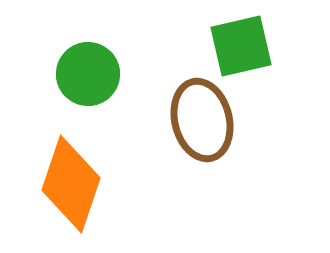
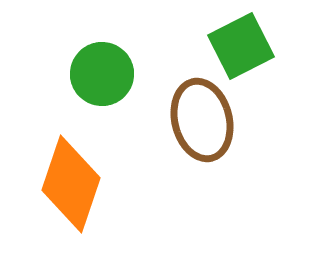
green square: rotated 14 degrees counterclockwise
green circle: moved 14 px right
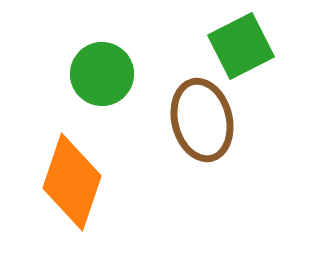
orange diamond: moved 1 px right, 2 px up
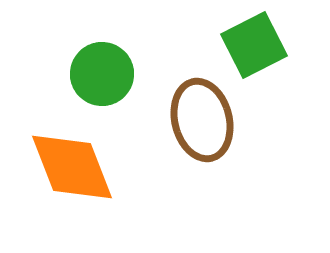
green square: moved 13 px right, 1 px up
orange diamond: moved 15 px up; rotated 40 degrees counterclockwise
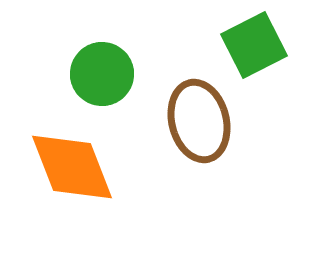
brown ellipse: moved 3 px left, 1 px down
